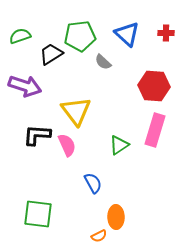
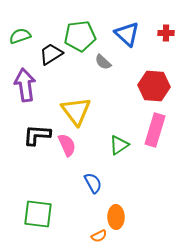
purple arrow: moved 1 px up; rotated 116 degrees counterclockwise
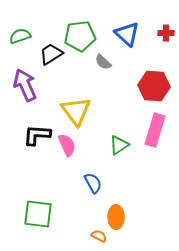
purple arrow: rotated 16 degrees counterclockwise
orange semicircle: rotated 126 degrees counterclockwise
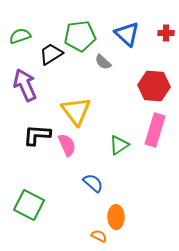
blue semicircle: rotated 20 degrees counterclockwise
green square: moved 9 px left, 9 px up; rotated 20 degrees clockwise
